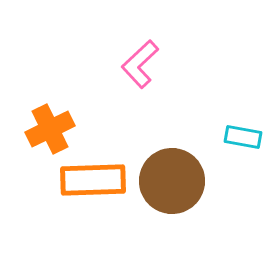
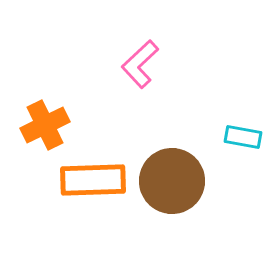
orange cross: moved 5 px left, 4 px up
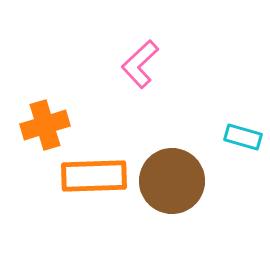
orange cross: rotated 9 degrees clockwise
cyan rectangle: rotated 6 degrees clockwise
orange rectangle: moved 1 px right, 4 px up
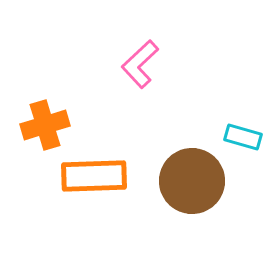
brown circle: moved 20 px right
